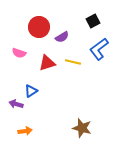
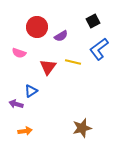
red circle: moved 2 px left
purple semicircle: moved 1 px left, 1 px up
red triangle: moved 1 px right, 4 px down; rotated 36 degrees counterclockwise
brown star: rotated 30 degrees counterclockwise
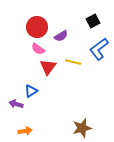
pink semicircle: moved 19 px right, 4 px up; rotated 16 degrees clockwise
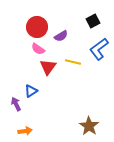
purple arrow: rotated 48 degrees clockwise
brown star: moved 7 px right, 2 px up; rotated 24 degrees counterclockwise
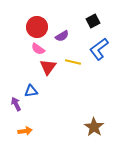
purple semicircle: moved 1 px right
blue triangle: rotated 24 degrees clockwise
brown star: moved 5 px right, 1 px down
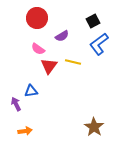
red circle: moved 9 px up
blue L-shape: moved 5 px up
red triangle: moved 1 px right, 1 px up
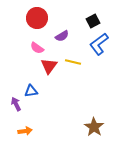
pink semicircle: moved 1 px left, 1 px up
